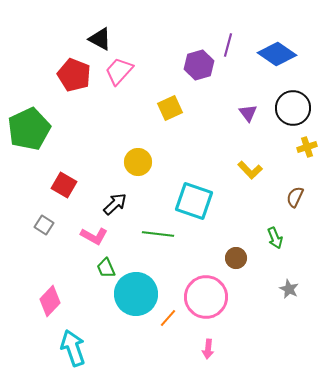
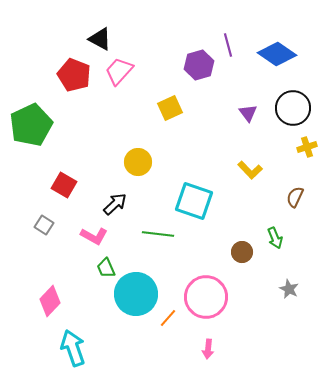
purple line: rotated 30 degrees counterclockwise
green pentagon: moved 2 px right, 4 px up
brown circle: moved 6 px right, 6 px up
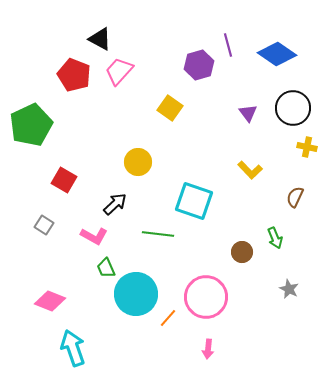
yellow square: rotated 30 degrees counterclockwise
yellow cross: rotated 30 degrees clockwise
red square: moved 5 px up
pink diamond: rotated 68 degrees clockwise
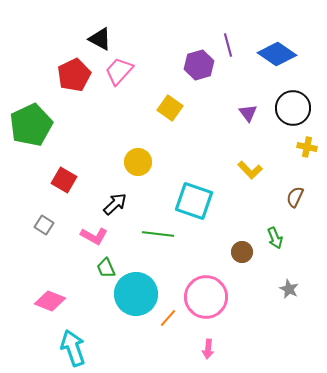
red pentagon: rotated 24 degrees clockwise
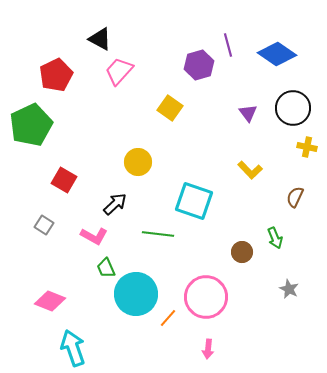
red pentagon: moved 18 px left
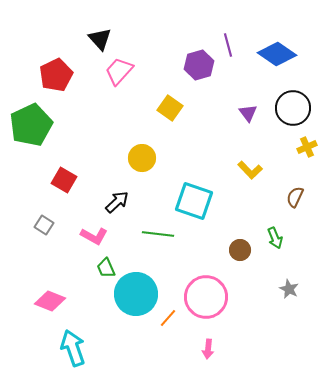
black triangle: rotated 20 degrees clockwise
yellow cross: rotated 36 degrees counterclockwise
yellow circle: moved 4 px right, 4 px up
black arrow: moved 2 px right, 2 px up
brown circle: moved 2 px left, 2 px up
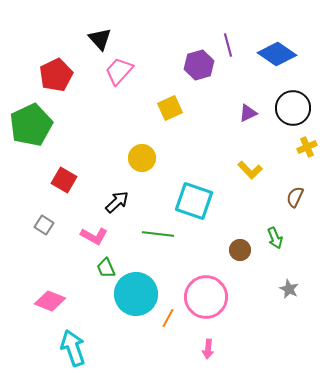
yellow square: rotated 30 degrees clockwise
purple triangle: rotated 42 degrees clockwise
orange line: rotated 12 degrees counterclockwise
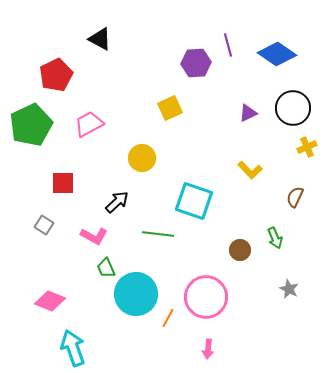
black triangle: rotated 20 degrees counterclockwise
purple hexagon: moved 3 px left, 2 px up; rotated 12 degrees clockwise
pink trapezoid: moved 30 px left, 53 px down; rotated 20 degrees clockwise
red square: moved 1 px left, 3 px down; rotated 30 degrees counterclockwise
